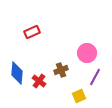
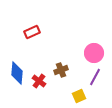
pink circle: moved 7 px right
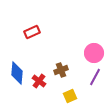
yellow square: moved 9 px left
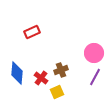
red cross: moved 2 px right, 3 px up
yellow square: moved 13 px left, 4 px up
